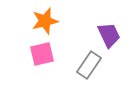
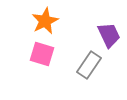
orange star: rotated 12 degrees counterclockwise
pink square: rotated 30 degrees clockwise
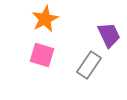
orange star: moved 2 px up
pink square: moved 1 px down
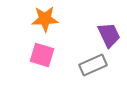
orange star: rotated 24 degrees clockwise
gray rectangle: moved 4 px right; rotated 32 degrees clockwise
